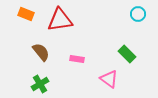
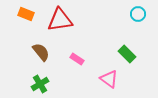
pink rectangle: rotated 24 degrees clockwise
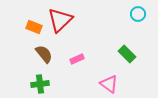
orange rectangle: moved 8 px right, 13 px down
red triangle: rotated 36 degrees counterclockwise
brown semicircle: moved 3 px right, 2 px down
pink rectangle: rotated 56 degrees counterclockwise
pink triangle: moved 5 px down
green cross: rotated 24 degrees clockwise
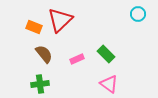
green rectangle: moved 21 px left
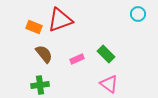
red triangle: rotated 24 degrees clockwise
green cross: moved 1 px down
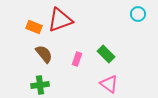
pink rectangle: rotated 48 degrees counterclockwise
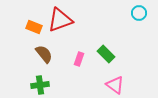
cyan circle: moved 1 px right, 1 px up
pink rectangle: moved 2 px right
pink triangle: moved 6 px right, 1 px down
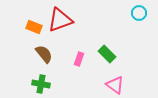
green rectangle: moved 1 px right
green cross: moved 1 px right, 1 px up; rotated 18 degrees clockwise
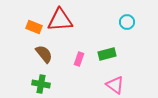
cyan circle: moved 12 px left, 9 px down
red triangle: rotated 16 degrees clockwise
green rectangle: rotated 60 degrees counterclockwise
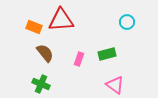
red triangle: moved 1 px right
brown semicircle: moved 1 px right, 1 px up
green cross: rotated 12 degrees clockwise
